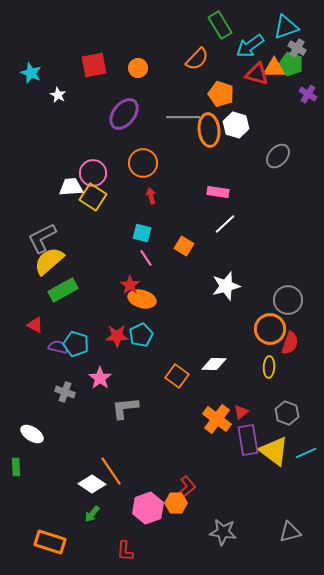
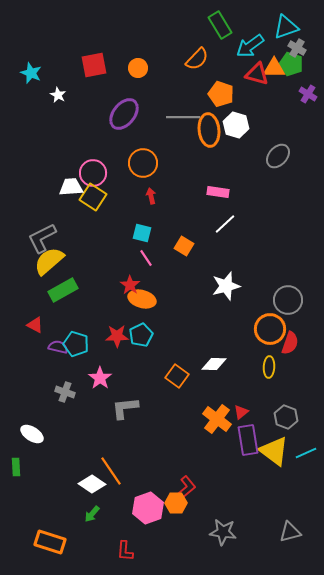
gray hexagon at (287, 413): moved 1 px left, 4 px down
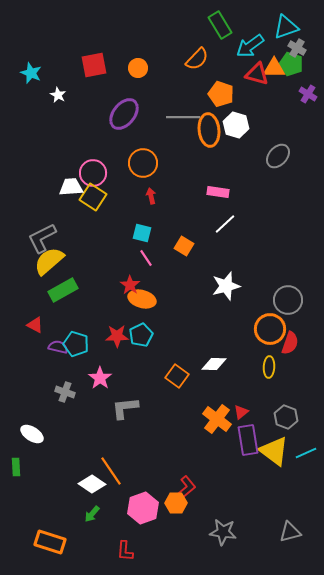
pink hexagon at (148, 508): moved 5 px left
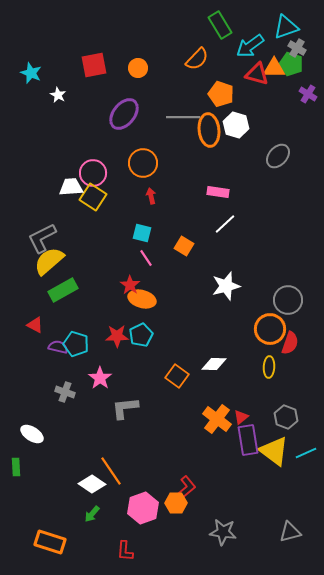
red triangle at (241, 412): moved 5 px down
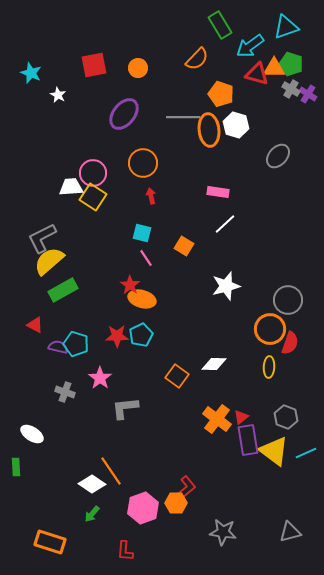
gray cross at (297, 48): moved 6 px left, 41 px down
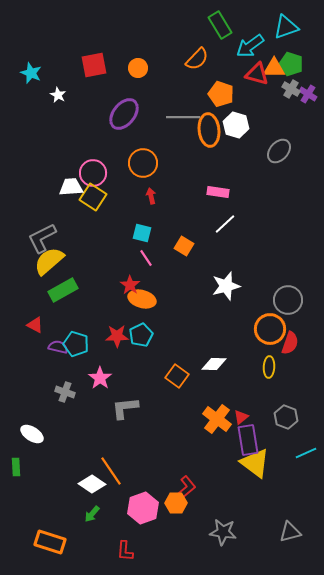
gray ellipse at (278, 156): moved 1 px right, 5 px up
yellow triangle at (274, 451): moved 19 px left, 12 px down
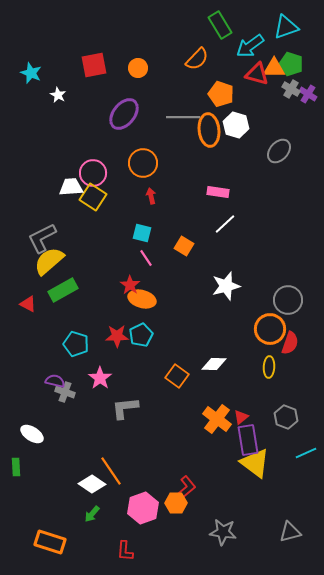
red triangle at (35, 325): moved 7 px left, 21 px up
purple semicircle at (58, 347): moved 3 px left, 34 px down
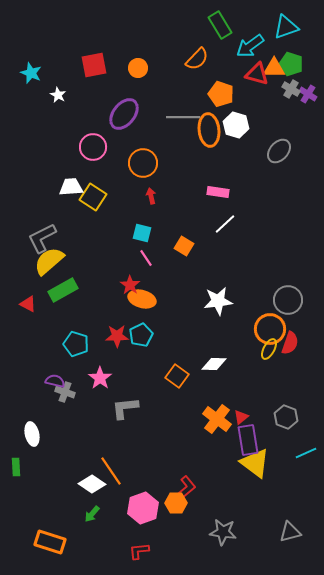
pink circle at (93, 173): moved 26 px up
white star at (226, 286): moved 8 px left, 15 px down; rotated 8 degrees clockwise
yellow ellipse at (269, 367): moved 18 px up; rotated 25 degrees clockwise
white ellipse at (32, 434): rotated 45 degrees clockwise
red L-shape at (125, 551): moved 14 px right; rotated 80 degrees clockwise
